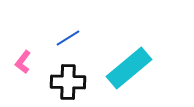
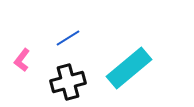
pink L-shape: moved 1 px left, 2 px up
black cross: rotated 16 degrees counterclockwise
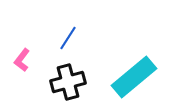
blue line: rotated 25 degrees counterclockwise
cyan rectangle: moved 5 px right, 9 px down
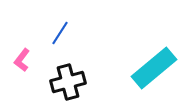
blue line: moved 8 px left, 5 px up
cyan rectangle: moved 20 px right, 9 px up
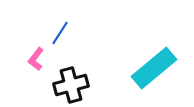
pink L-shape: moved 14 px right, 1 px up
black cross: moved 3 px right, 3 px down
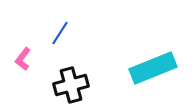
pink L-shape: moved 13 px left
cyan rectangle: moved 1 px left; rotated 18 degrees clockwise
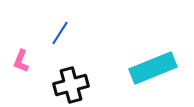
pink L-shape: moved 2 px left, 2 px down; rotated 15 degrees counterclockwise
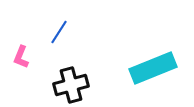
blue line: moved 1 px left, 1 px up
pink L-shape: moved 4 px up
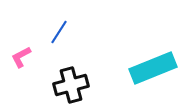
pink L-shape: rotated 40 degrees clockwise
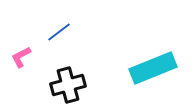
blue line: rotated 20 degrees clockwise
black cross: moved 3 px left
